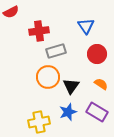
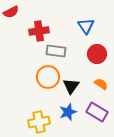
gray rectangle: rotated 24 degrees clockwise
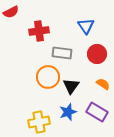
gray rectangle: moved 6 px right, 2 px down
orange semicircle: moved 2 px right
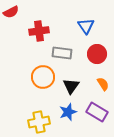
orange circle: moved 5 px left
orange semicircle: rotated 24 degrees clockwise
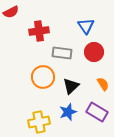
red circle: moved 3 px left, 2 px up
black triangle: rotated 12 degrees clockwise
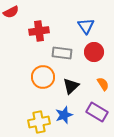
blue star: moved 4 px left, 3 px down
